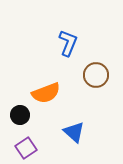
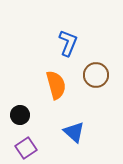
orange semicircle: moved 10 px right, 8 px up; rotated 84 degrees counterclockwise
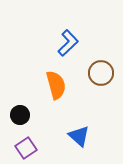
blue L-shape: rotated 24 degrees clockwise
brown circle: moved 5 px right, 2 px up
blue triangle: moved 5 px right, 4 px down
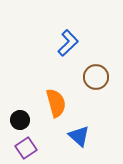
brown circle: moved 5 px left, 4 px down
orange semicircle: moved 18 px down
black circle: moved 5 px down
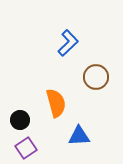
blue triangle: rotated 45 degrees counterclockwise
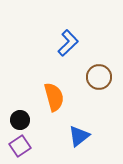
brown circle: moved 3 px right
orange semicircle: moved 2 px left, 6 px up
blue triangle: rotated 35 degrees counterclockwise
purple square: moved 6 px left, 2 px up
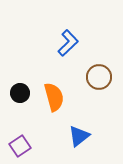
black circle: moved 27 px up
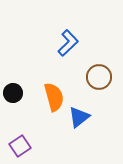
black circle: moved 7 px left
blue triangle: moved 19 px up
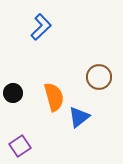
blue L-shape: moved 27 px left, 16 px up
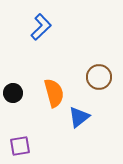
orange semicircle: moved 4 px up
purple square: rotated 25 degrees clockwise
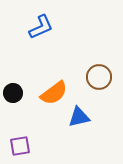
blue L-shape: rotated 20 degrees clockwise
orange semicircle: rotated 68 degrees clockwise
blue triangle: rotated 25 degrees clockwise
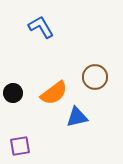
blue L-shape: rotated 96 degrees counterclockwise
brown circle: moved 4 px left
blue triangle: moved 2 px left
